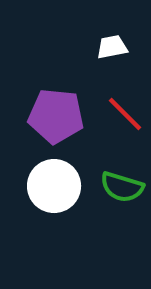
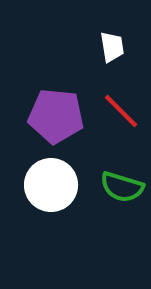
white trapezoid: rotated 92 degrees clockwise
red line: moved 4 px left, 3 px up
white circle: moved 3 px left, 1 px up
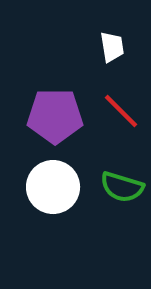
purple pentagon: moved 1 px left; rotated 6 degrees counterclockwise
white circle: moved 2 px right, 2 px down
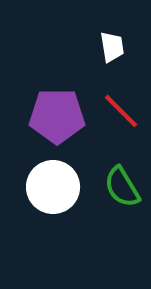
purple pentagon: moved 2 px right
green semicircle: rotated 42 degrees clockwise
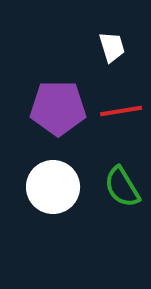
white trapezoid: rotated 8 degrees counterclockwise
red line: rotated 54 degrees counterclockwise
purple pentagon: moved 1 px right, 8 px up
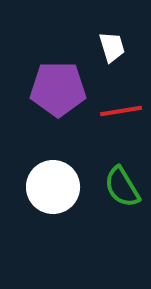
purple pentagon: moved 19 px up
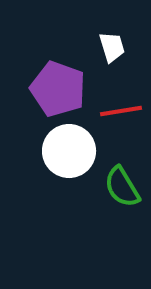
purple pentagon: rotated 20 degrees clockwise
white circle: moved 16 px right, 36 px up
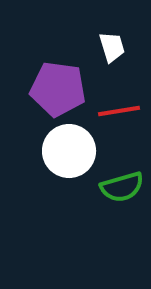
purple pentagon: rotated 12 degrees counterclockwise
red line: moved 2 px left
green semicircle: rotated 75 degrees counterclockwise
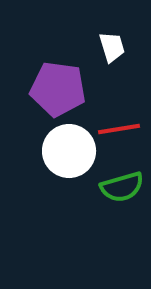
red line: moved 18 px down
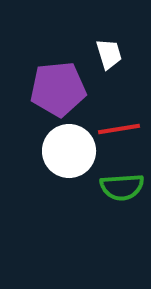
white trapezoid: moved 3 px left, 7 px down
purple pentagon: rotated 14 degrees counterclockwise
green semicircle: rotated 12 degrees clockwise
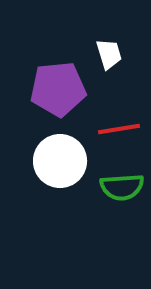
white circle: moved 9 px left, 10 px down
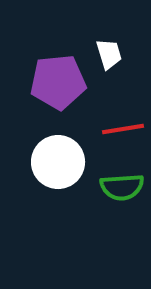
purple pentagon: moved 7 px up
red line: moved 4 px right
white circle: moved 2 px left, 1 px down
